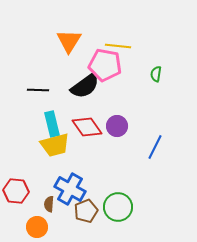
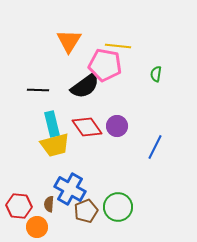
red hexagon: moved 3 px right, 15 px down
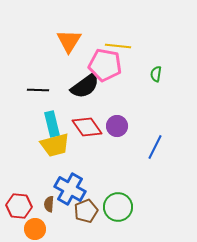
orange circle: moved 2 px left, 2 px down
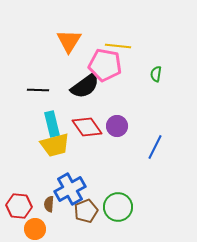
blue cross: rotated 32 degrees clockwise
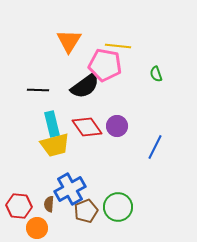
green semicircle: rotated 28 degrees counterclockwise
orange circle: moved 2 px right, 1 px up
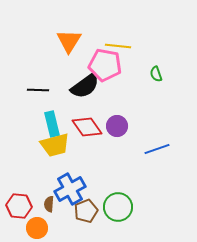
blue line: moved 2 px right, 2 px down; rotated 45 degrees clockwise
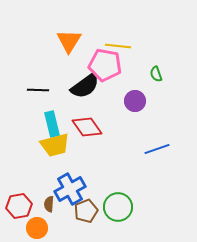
purple circle: moved 18 px right, 25 px up
red hexagon: rotated 15 degrees counterclockwise
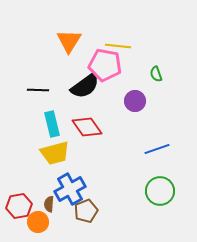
yellow trapezoid: moved 8 px down
green circle: moved 42 px right, 16 px up
orange circle: moved 1 px right, 6 px up
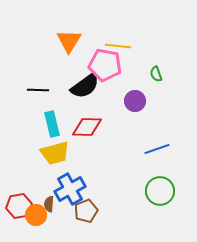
red diamond: rotated 52 degrees counterclockwise
orange circle: moved 2 px left, 7 px up
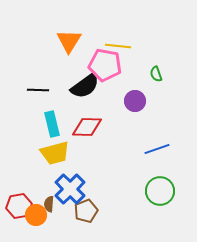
blue cross: rotated 16 degrees counterclockwise
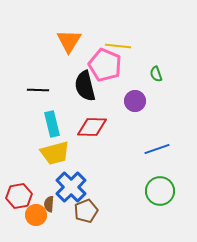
pink pentagon: rotated 12 degrees clockwise
black semicircle: rotated 112 degrees clockwise
red diamond: moved 5 px right
blue cross: moved 1 px right, 2 px up
red hexagon: moved 10 px up
